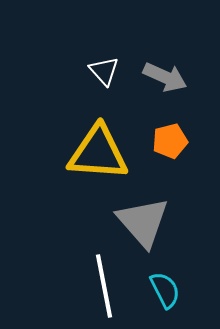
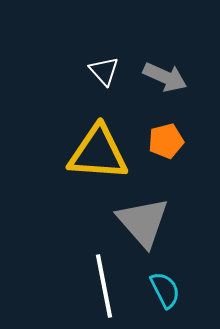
orange pentagon: moved 4 px left
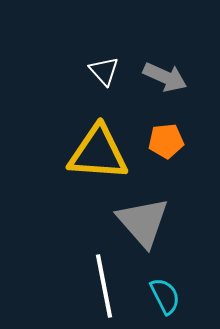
orange pentagon: rotated 8 degrees clockwise
cyan semicircle: moved 6 px down
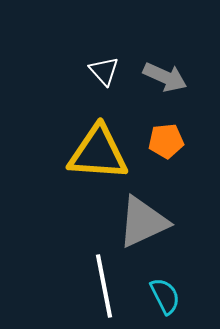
gray triangle: rotated 46 degrees clockwise
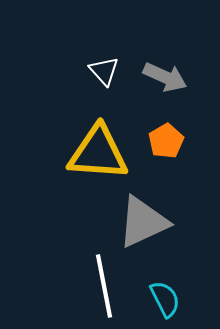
orange pentagon: rotated 24 degrees counterclockwise
cyan semicircle: moved 3 px down
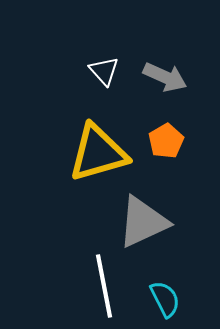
yellow triangle: rotated 20 degrees counterclockwise
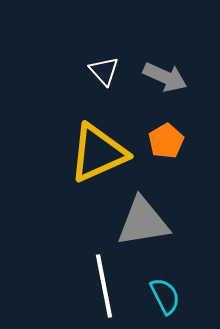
yellow triangle: rotated 8 degrees counterclockwise
gray triangle: rotated 16 degrees clockwise
cyan semicircle: moved 3 px up
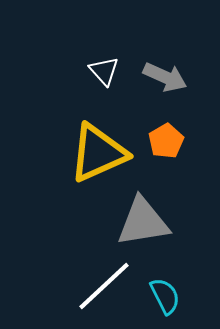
white line: rotated 58 degrees clockwise
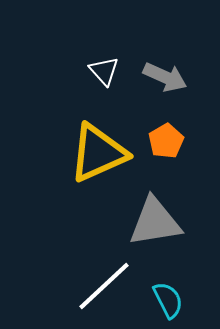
gray triangle: moved 12 px right
cyan semicircle: moved 3 px right, 4 px down
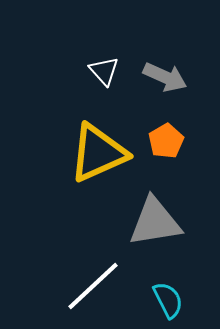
white line: moved 11 px left
